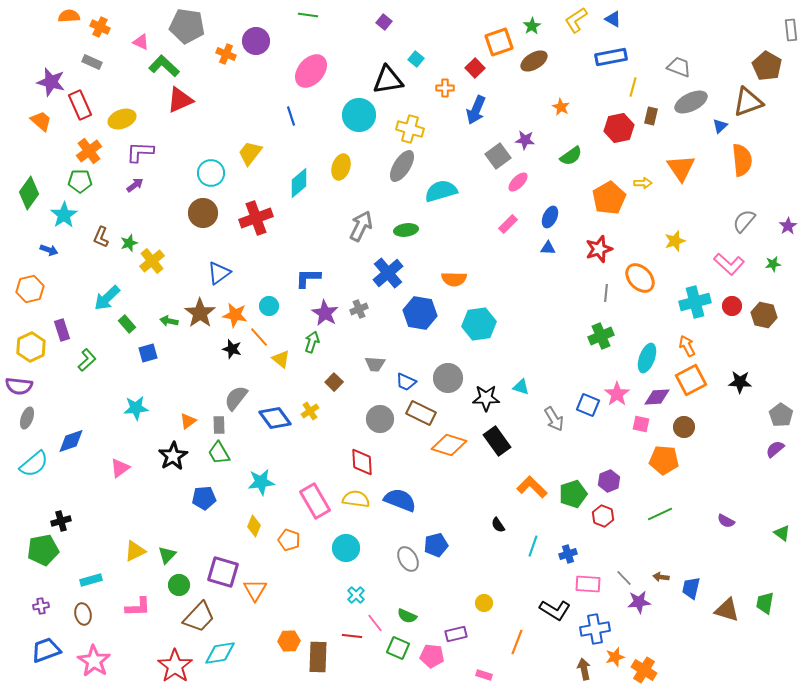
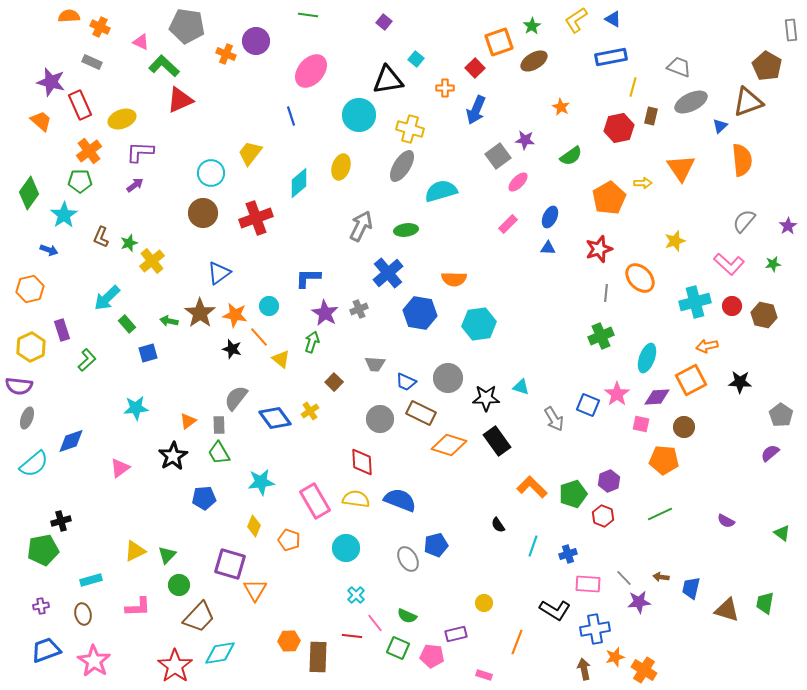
orange arrow at (687, 346): moved 20 px right; rotated 75 degrees counterclockwise
purple semicircle at (775, 449): moved 5 px left, 4 px down
purple square at (223, 572): moved 7 px right, 8 px up
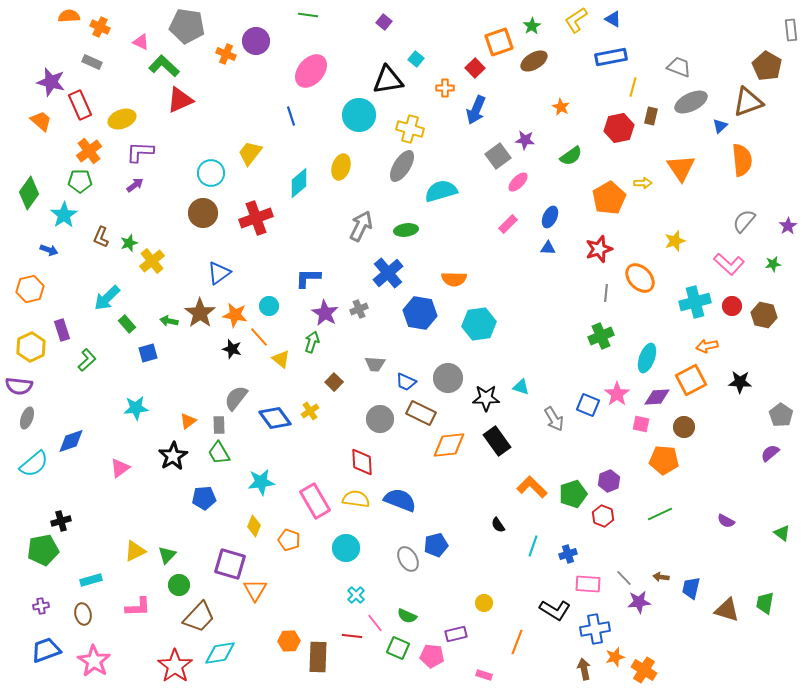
orange diamond at (449, 445): rotated 24 degrees counterclockwise
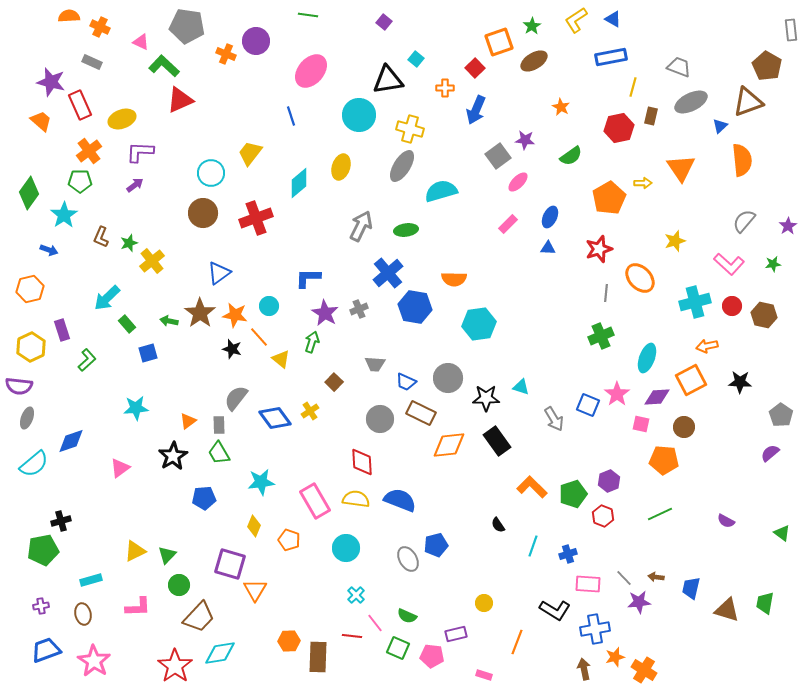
blue hexagon at (420, 313): moved 5 px left, 6 px up
brown arrow at (661, 577): moved 5 px left
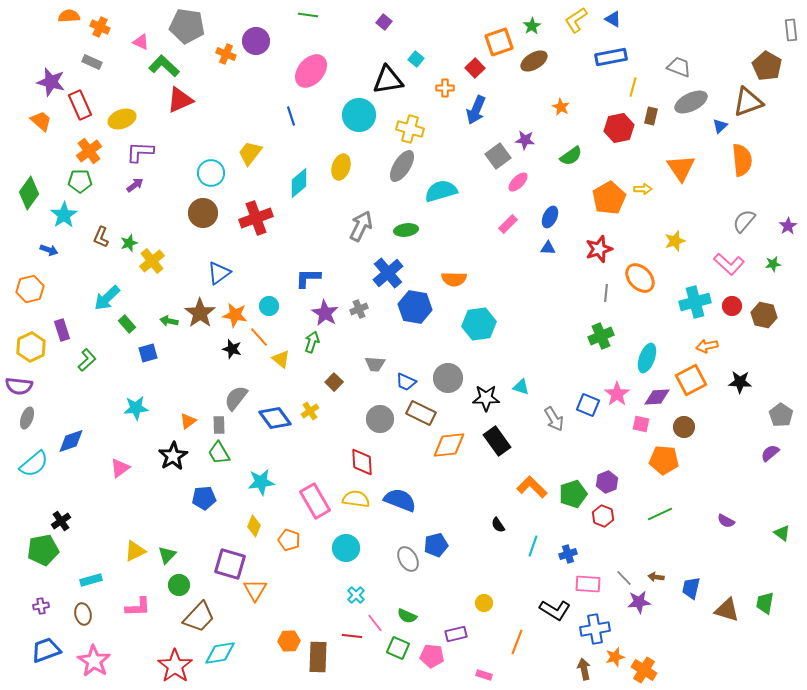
yellow arrow at (643, 183): moved 6 px down
purple hexagon at (609, 481): moved 2 px left, 1 px down
black cross at (61, 521): rotated 18 degrees counterclockwise
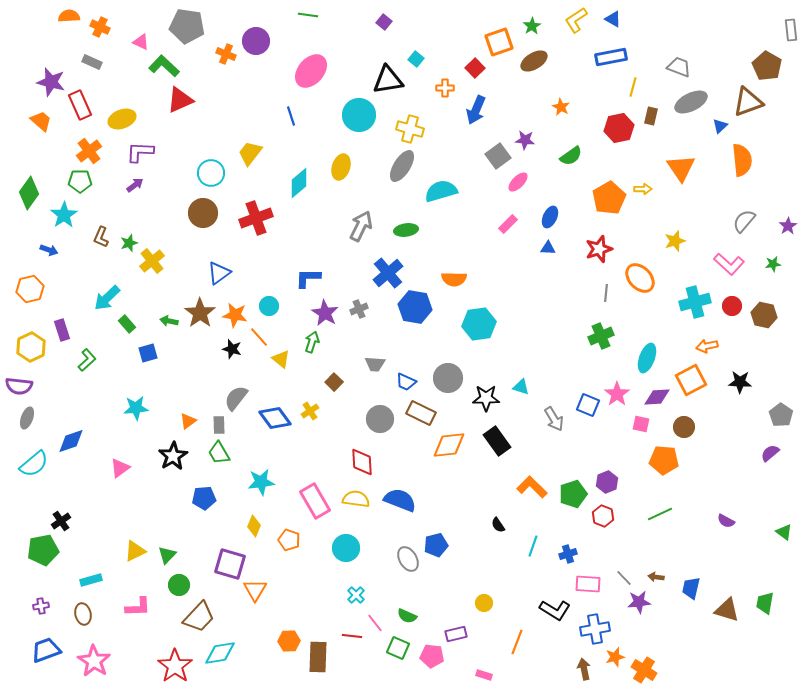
green triangle at (782, 533): moved 2 px right, 1 px up
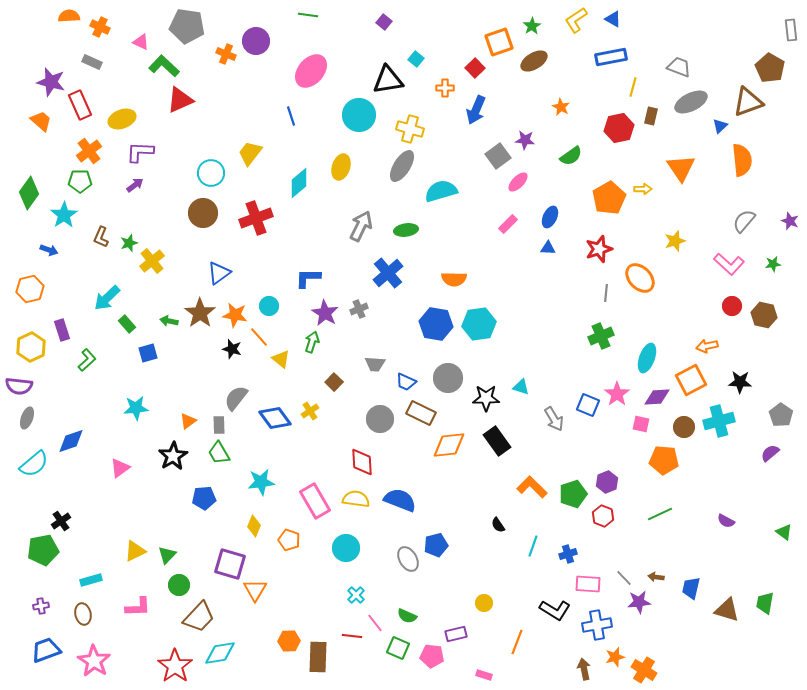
brown pentagon at (767, 66): moved 3 px right, 2 px down
purple star at (788, 226): moved 2 px right, 5 px up; rotated 18 degrees counterclockwise
cyan cross at (695, 302): moved 24 px right, 119 px down
blue hexagon at (415, 307): moved 21 px right, 17 px down
blue cross at (595, 629): moved 2 px right, 4 px up
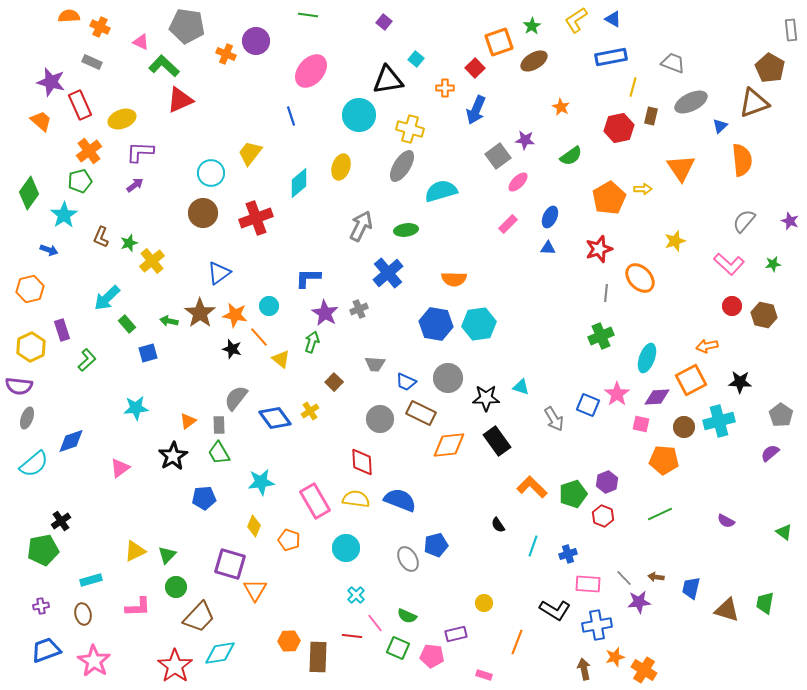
gray trapezoid at (679, 67): moved 6 px left, 4 px up
brown triangle at (748, 102): moved 6 px right, 1 px down
green pentagon at (80, 181): rotated 15 degrees counterclockwise
green circle at (179, 585): moved 3 px left, 2 px down
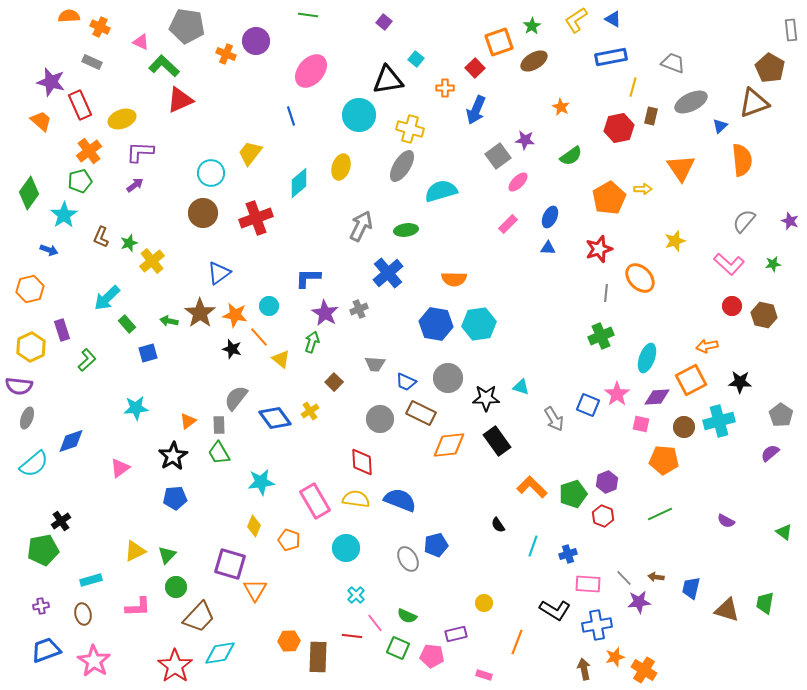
blue pentagon at (204, 498): moved 29 px left
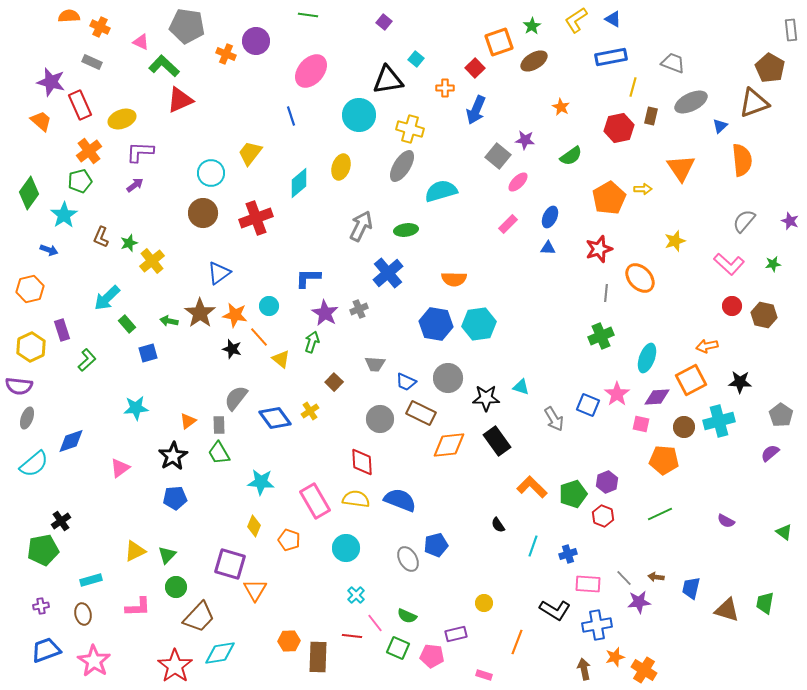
gray square at (498, 156): rotated 15 degrees counterclockwise
cyan star at (261, 482): rotated 12 degrees clockwise
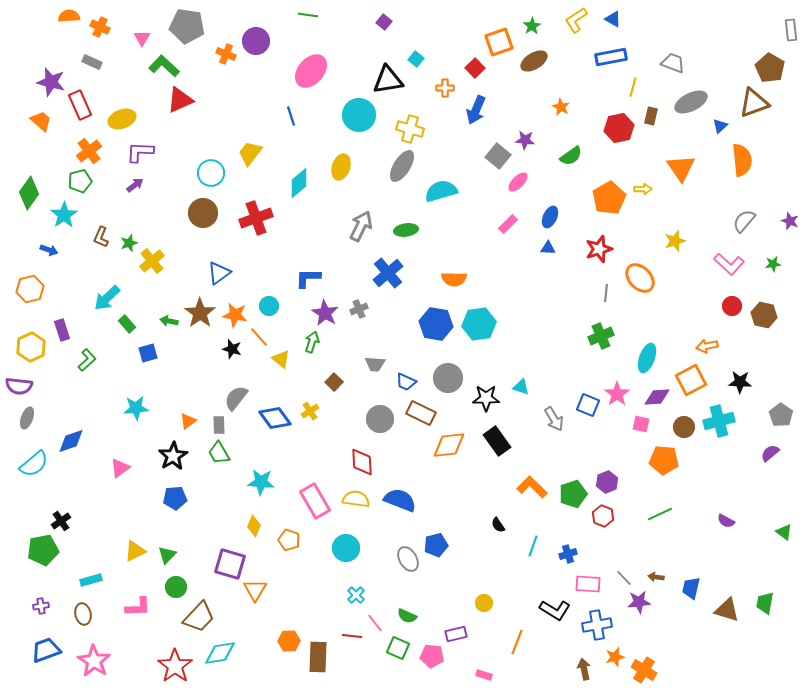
pink triangle at (141, 42): moved 1 px right, 4 px up; rotated 36 degrees clockwise
